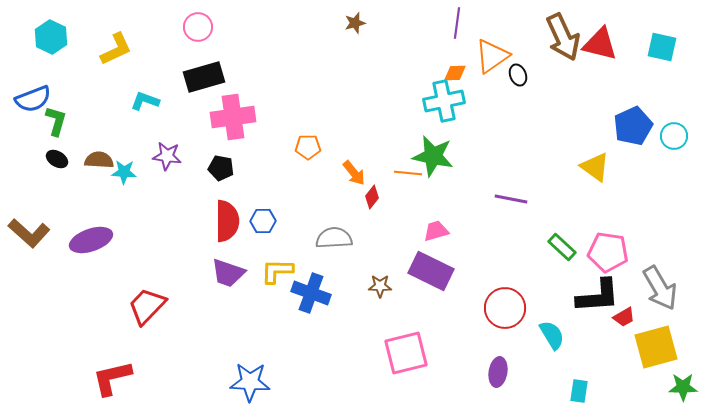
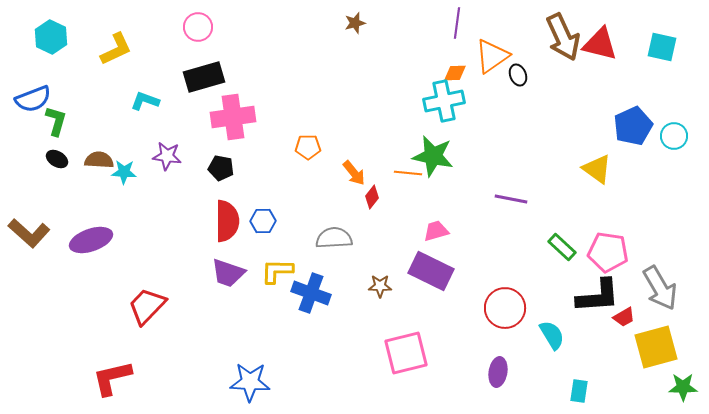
yellow triangle at (595, 167): moved 2 px right, 2 px down
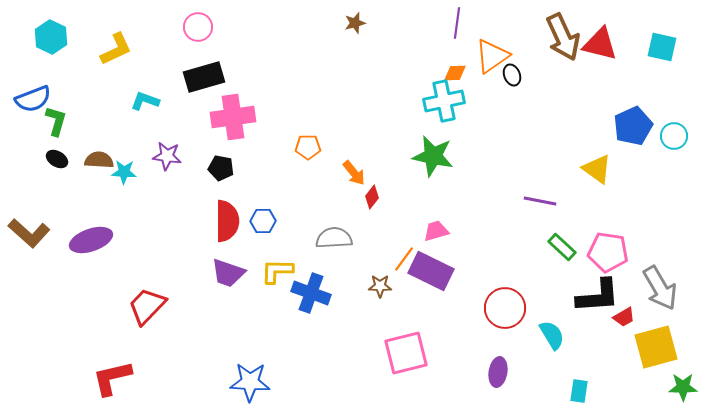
black ellipse at (518, 75): moved 6 px left
orange line at (408, 173): moved 4 px left, 86 px down; rotated 60 degrees counterclockwise
purple line at (511, 199): moved 29 px right, 2 px down
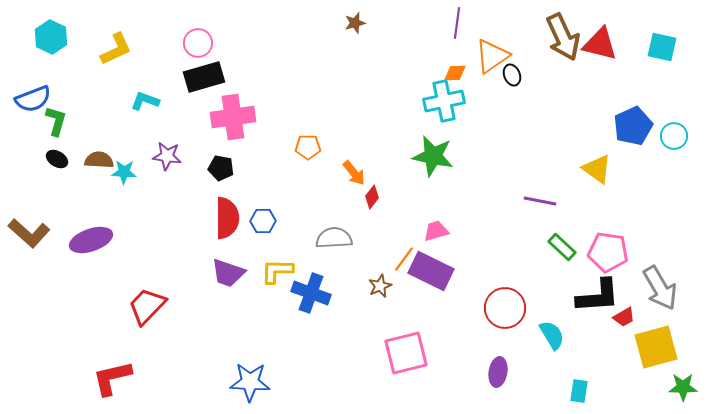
pink circle at (198, 27): moved 16 px down
red semicircle at (227, 221): moved 3 px up
brown star at (380, 286): rotated 25 degrees counterclockwise
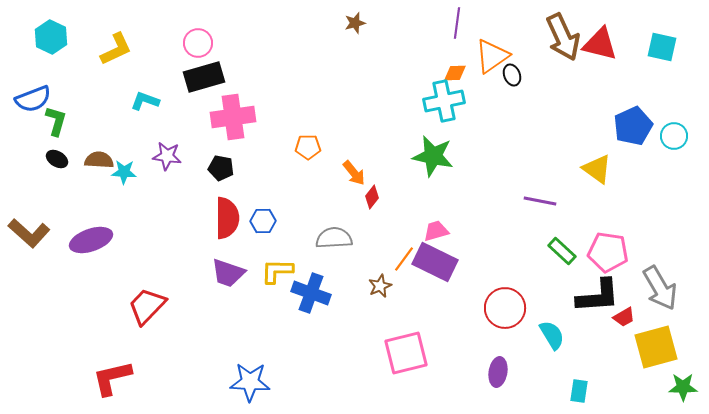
green rectangle at (562, 247): moved 4 px down
purple rectangle at (431, 271): moved 4 px right, 9 px up
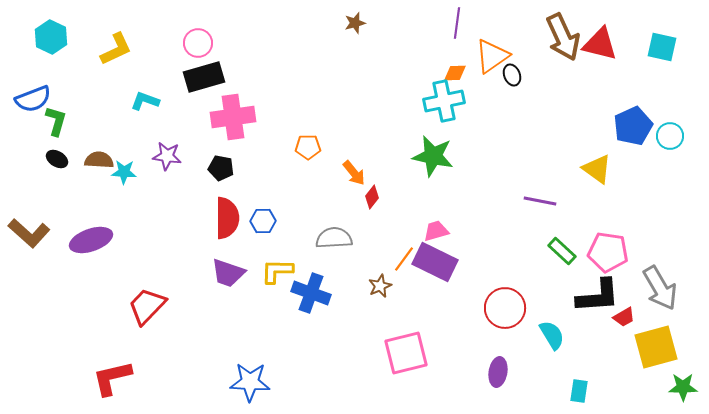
cyan circle at (674, 136): moved 4 px left
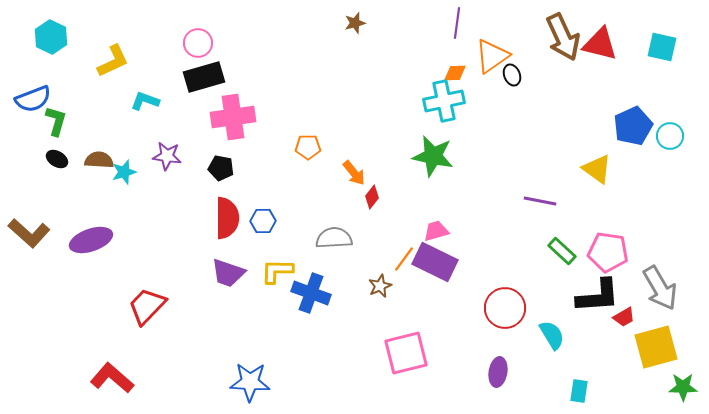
yellow L-shape at (116, 49): moved 3 px left, 12 px down
cyan star at (124, 172): rotated 20 degrees counterclockwise
red L-shape at (112, 378): rotated 54 degrees clockwise
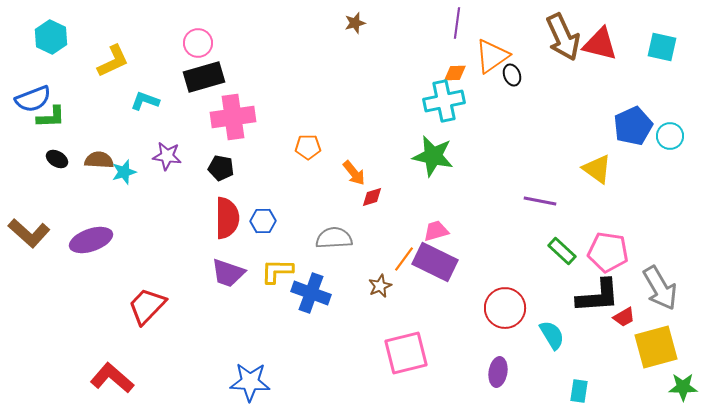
green L-shape at (56, 121): moved 5 px left, 4 px up; rotated 72 degrees clockwise
red diamond at (372, 197): rotated 35 degrees clockwise
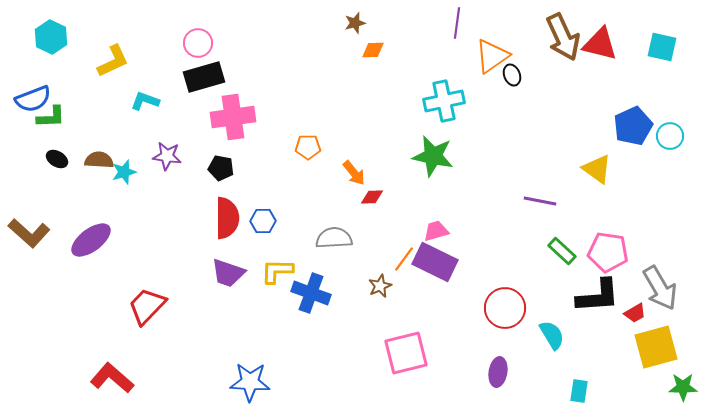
orange diamond at (455, 73): moved 82 px left, 23 px up
red diamond at (372, 197): rotated 15 degrees clockwise
purple ellipse at (91, 240): rotated 18 degrees counterclockwise
red trapezoid at (624, 317): moved 11 px right, 4 px up
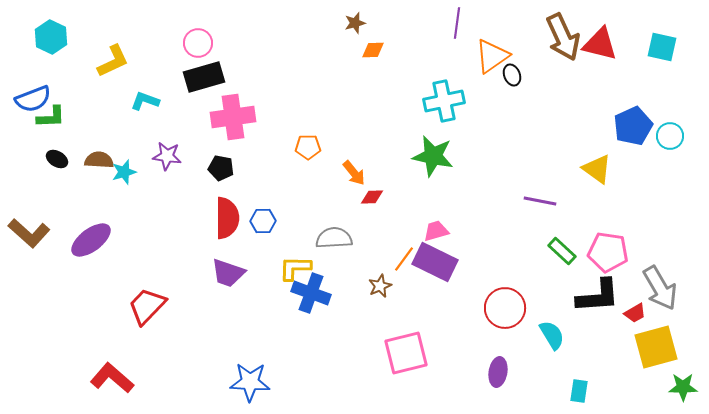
yellow L-shape at (277, 271): moved 18 px right, 3 px up
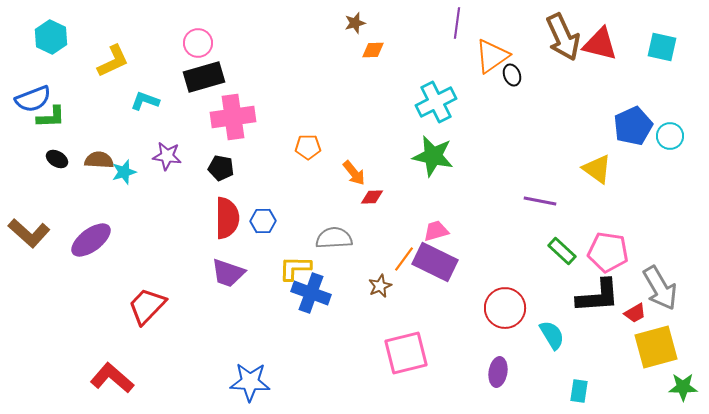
cyan cross at (444, 101): moved 8 px left, 1 px down; rotated 15 degrees counterclockwise
